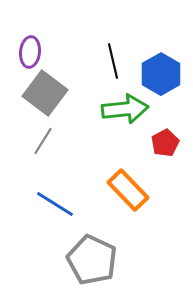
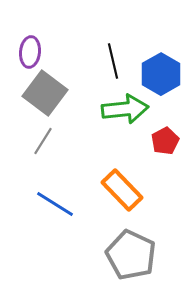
red pentagon: moved 2 px up
orange rectangle: moved 6 px left
gray pentagon: moved 39 px right, 5 px up
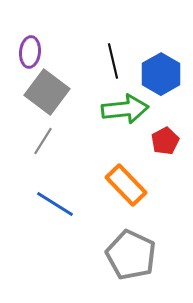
gray square: moved 2 px right, 1 px up
orange rectangle: moved 4 px right, 5 px up
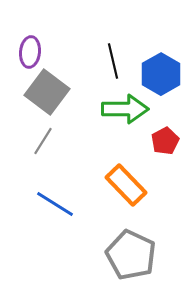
green arrow: rotated 6 degrees clockwise
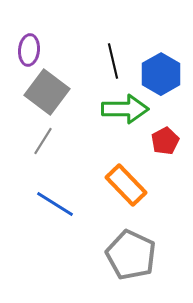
purple ellipse: moved 1 px left, 2 px up
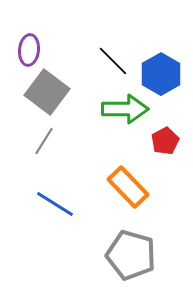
black line: rotated 32 degrees counterclockwise
gray line: moved 1 px right
orange rectangle: moved 2 px right, 2 px down
gray pentagon: rotated 9 degrees counterclockwise
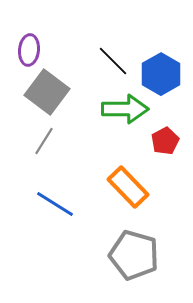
gray pentagon: moved 3 px right
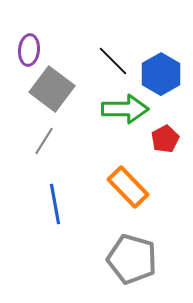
gray square: moved 5 px right, 3 px up
red pentagon: moved 2 px up
blue line: rotated 48 degrees clockwise
gray pentagon: moved 2 px left, 4 px down
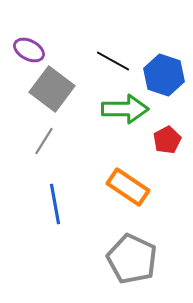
purple ellipse: rotated 68 degrees counterclockwise
black line: rotated 16 degrees counterclockwise
blue hexagon: moved 3 px right, 1 px down; rotated 12 degrees counterclockwise
red pentagon: moved 2 px right, 1 px down
orange rectangle: rotated 12 degrees counterclockwise
gray pentagon: rotated 9 degrees clockwise
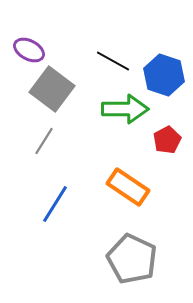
blue line: rotated 42 degrees clockwise
